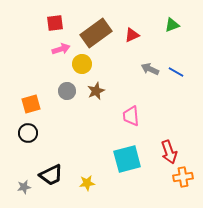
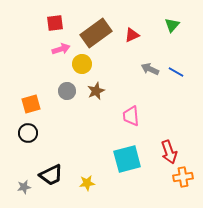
green triangle: rotated 28 degrees counterclockwise
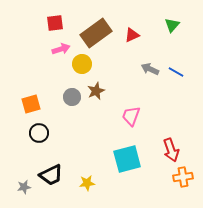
gray circle: moved 5 px right, 6 px down
pink trapezoid: rotated 25 degrees clockwise
black circle: moved 11 px right
red arrow: moved 2 px right, 2 px up
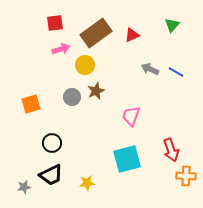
yellow circle: moved 3 px right, 1 px down
black circle: moved 13 px right, 10 px down
orange cross: moved 3 px right, 1 px up; rotated 12 degrees clockwise
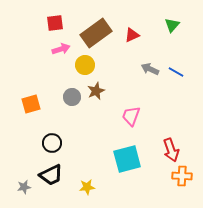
orange cross: moved 4 px left
yellow star: moved 4 px down
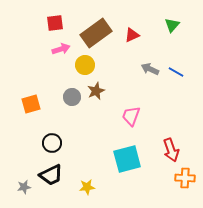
orange cross: moved 3 px right, 2 px down
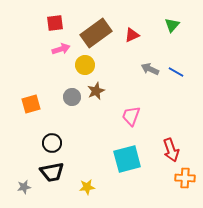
black trapezoid: moved 1 px right, 3 px up; rotated 15 degrees clockwise
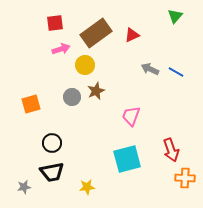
green triangle: moved 3 px right, 9 px up
